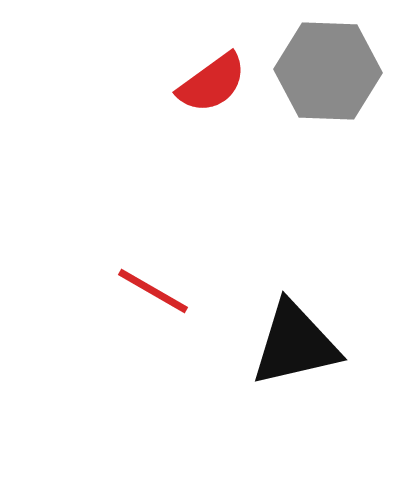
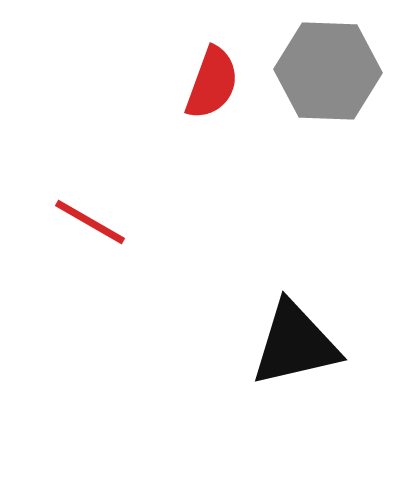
red semicircle: rotated 34 degrees counterclockwise
red line: moved 63 px left, 69 px up
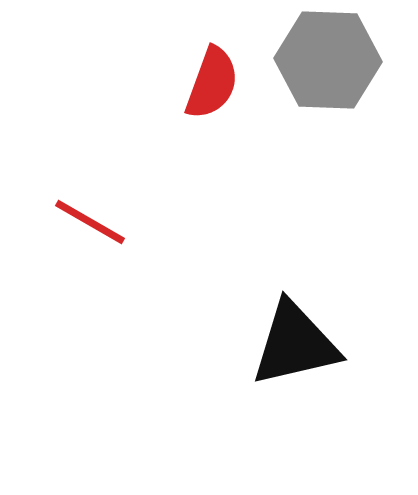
gray hexagon: moved 11 px up
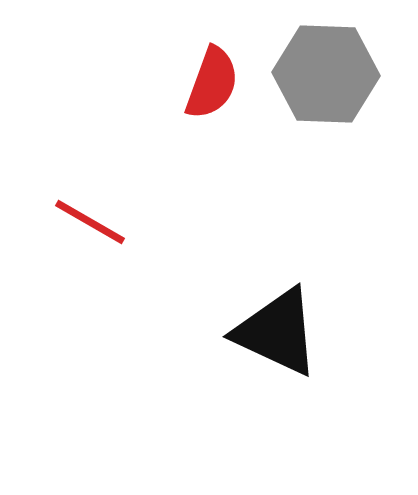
gray hexagon: moved 2 px left, 14 px down
black triangle: moved 18 px left, 12 px up; rotated 38 degrees clockwise
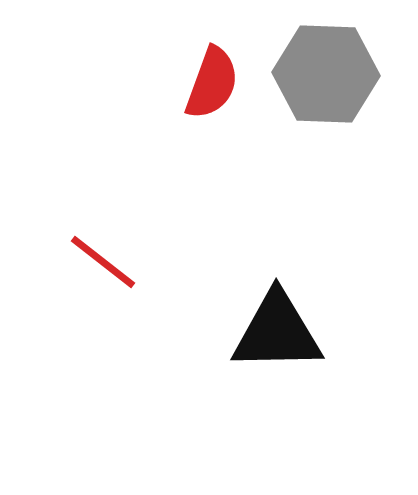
red line: moved 13 px right, 40 px down; rotated 8 degrees clockwise
black triangle: rotated 26 degrees counterclockwise
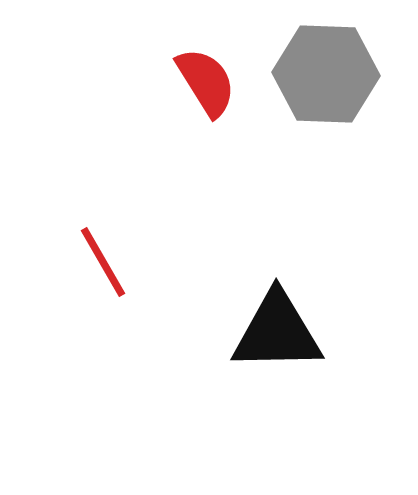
red semicircle: moved 6 px left, 1 px up; rotated 52 degrees counterclockwise
red line: rotated 22 degrees clockwise
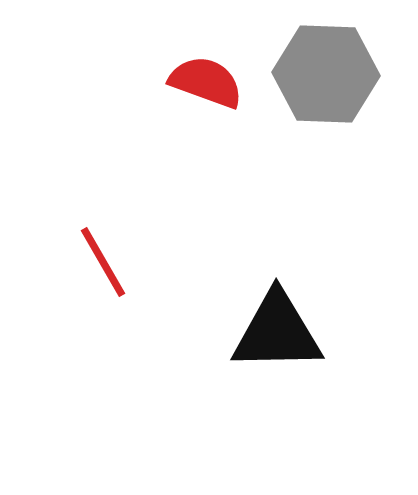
red semicircle: rotated 38 degrees counterclockwise
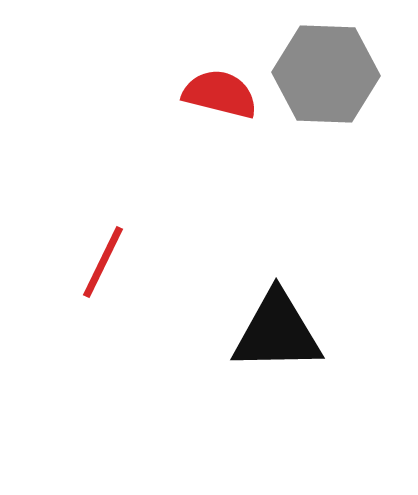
red semicircle: moved 14 px right, 12 px down; rotated 6 degrees counterclockwise
red line: rotated 56 degrees clockwise
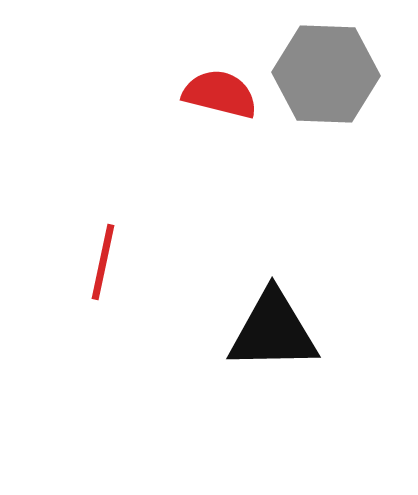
red line: rotated 14 degrees counterclockwise
black triangle: moved 4 px left, 1 px up
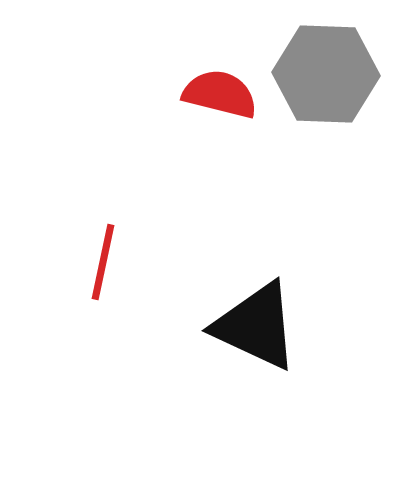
black triangle: moved 17 px left, 5 px up; rotated 26 degrees clockwise
